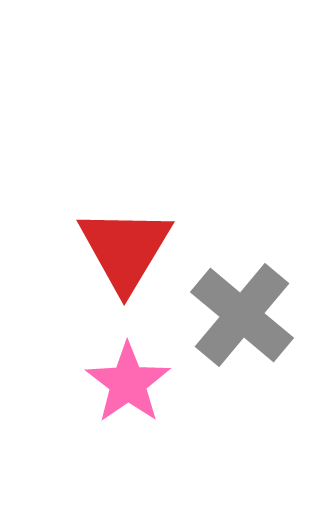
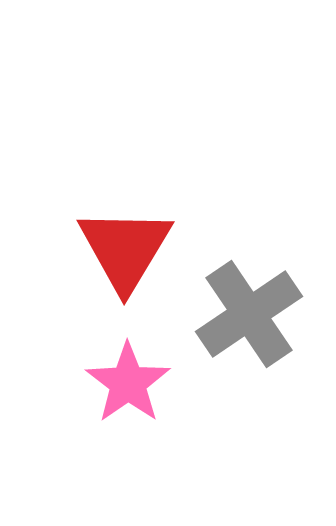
gray cross: moved 7 px right, 1 px up; rotated 16 degrees clockwise
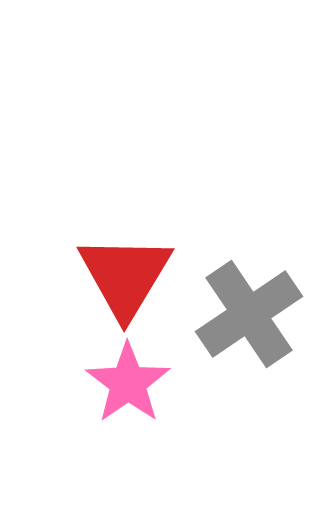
red triangle: moved 27 px down
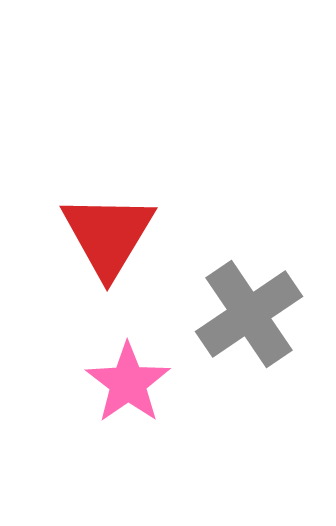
red triangle: moved 17 px left, 41 px up
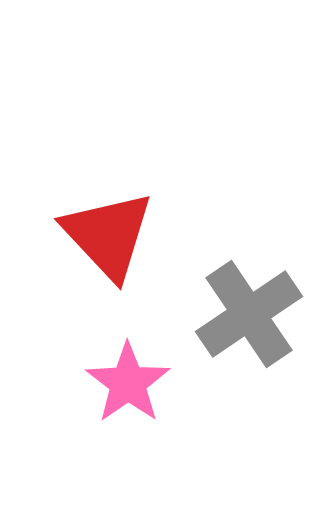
red triangle: rotated 14 degrees counterclockwise
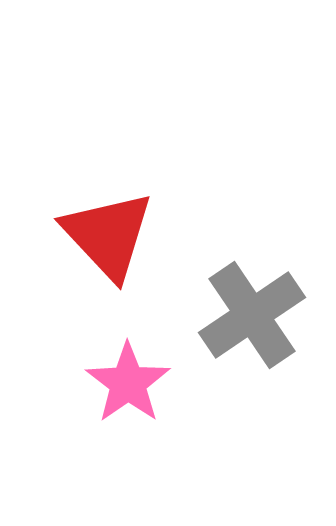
gray cross: moved 3 px right, 1 px down
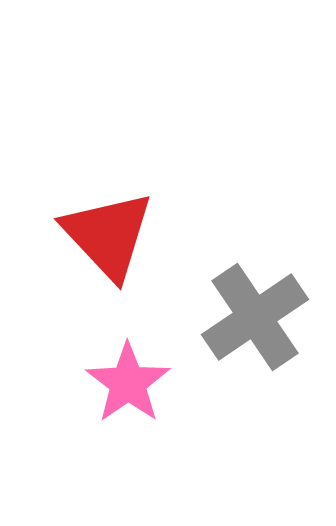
gray cross: moved 3 px right, 2 px down
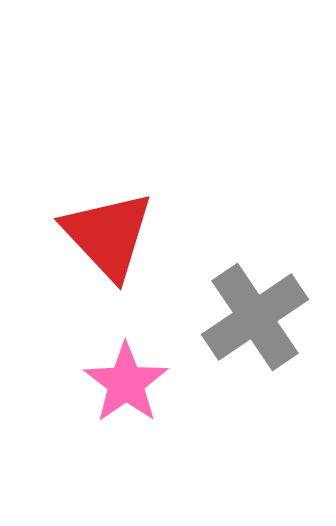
pink star: moved 2 px left
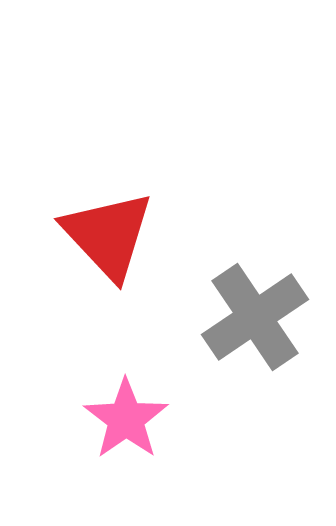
pink star: moved 36 px down
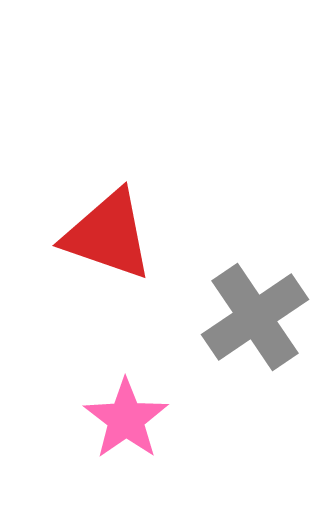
red triangle: rotated 28 degrees counterclockwise
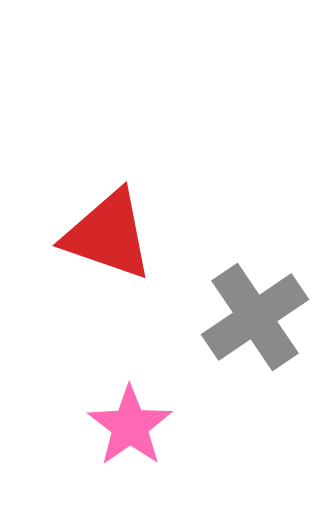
pink star: moved 4 px right, 7 px down
